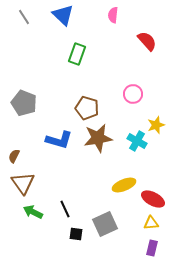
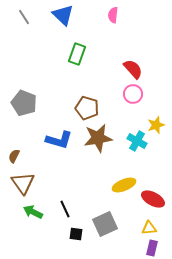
red semicircle: moved 14 px left, 28 px down
yellow triangle: moved 2 px left, 5 px down
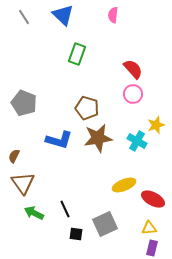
green arrow: moved 1 px right, 1 px down
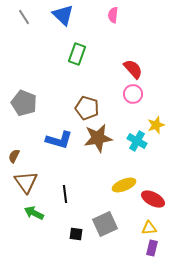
brown triangle: moved 3 px right, 1 px up
black line: moved 15 px up; rotated 18 degrees clockwise
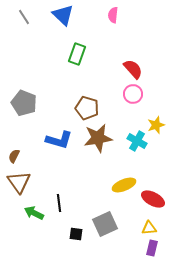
brown triangle: moved 7 px left
black line: moved 6 px left, 9 px down
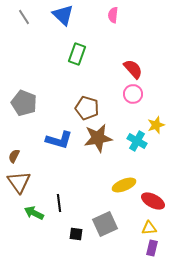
red ellipse: moved 2 px down
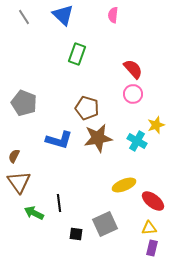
red ellipse: rotated 10 degrees clockwise
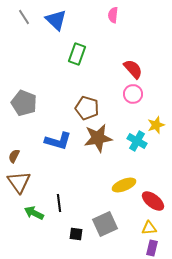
blue triangle: moved 7 px left, 5 px down
blue L-shape: moved 1 px left, 1 px down
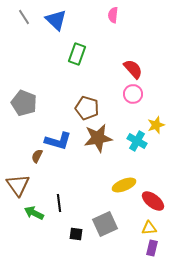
brown semicircle: moved 23 px right
brown triangle: moved 1 px left, 3 px down
